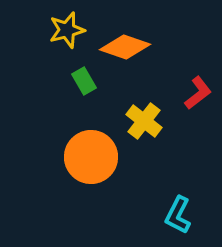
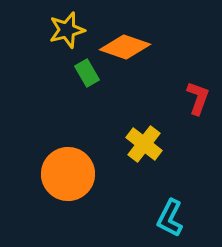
green rectangle: moved 3 px right, 8 px up
red L-shape: moved 5 px down; rotated 32 degrees counterclockwise
yellow cross: moved 23 px down
orange circle: moved 23 px left, 17 px down
cyan L-shape: moved 8 px left, 3 px down
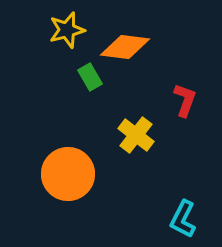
orange diamond: rotated 12 degrees counterclockwise
green rectangle: moved 3 px right, 4 px down
red L-shape: moved 13 px left, 2 px down
yellow cross: moved 8 px left, 9 px up
cyan L-shape: moved 13 px right, 1 px down
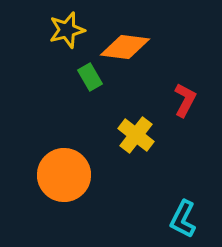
red L-shape: rotated 8 degrees clockwise
orange circle: moved 4 px left, 1 px down
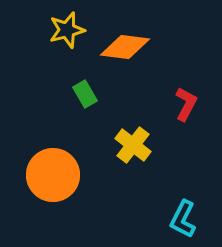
green rectangle: moved 5 px left, 17 px down
red L-shape: moved 1 px right, 4 px down
yellow cross: moved 3 px left, 10 px down
orange circle: moved 11 px left
